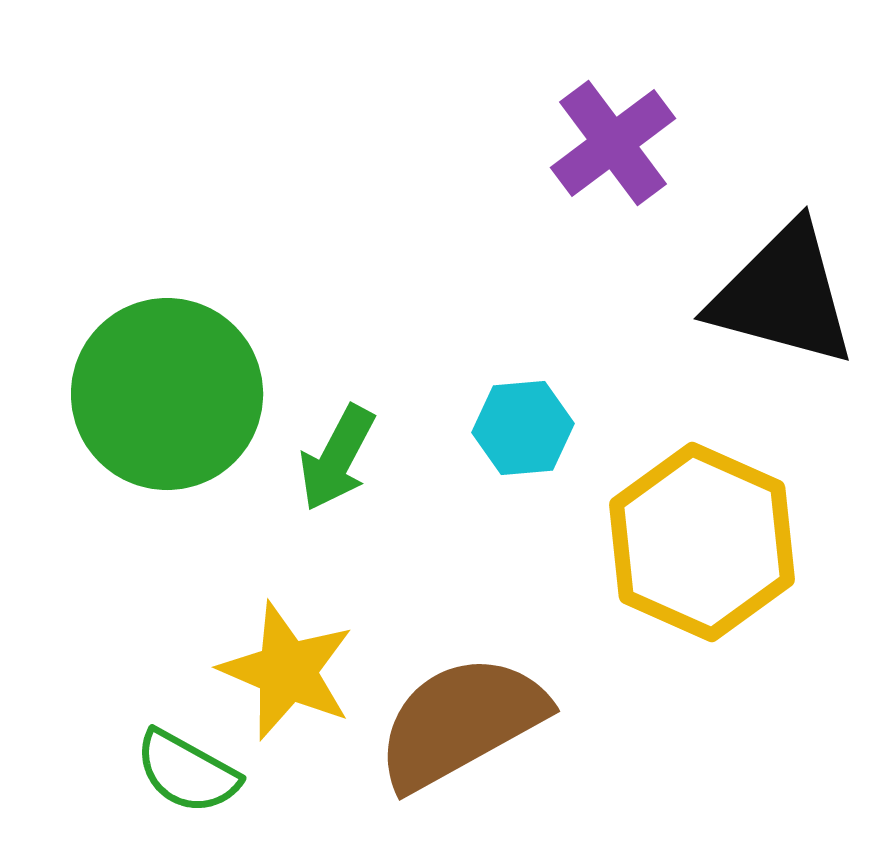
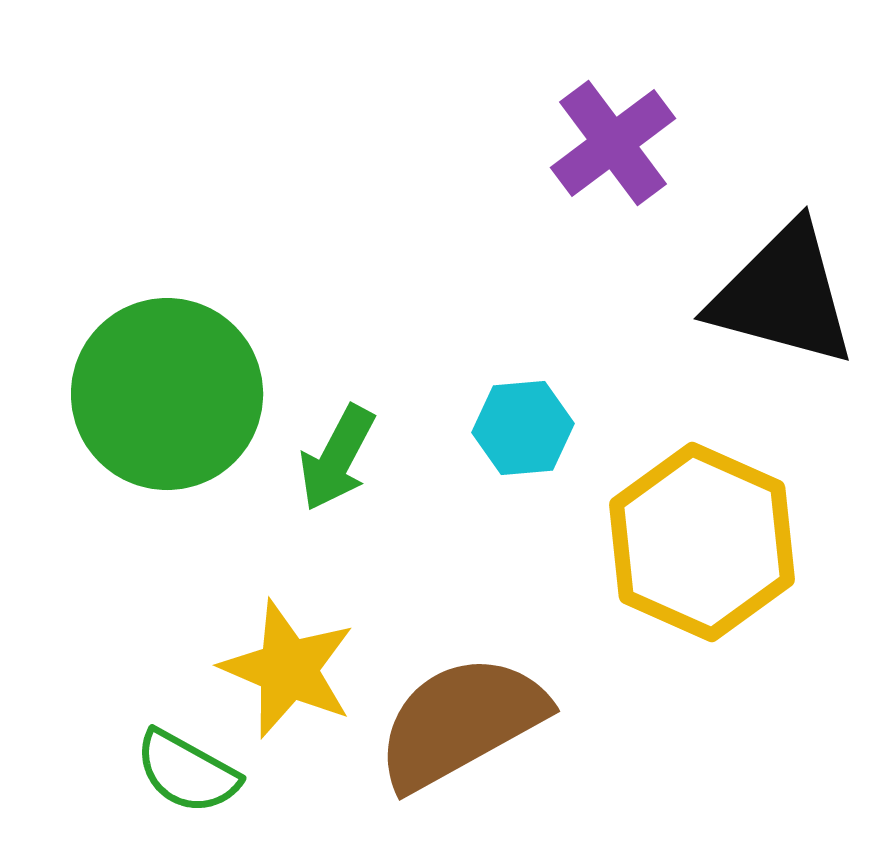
yellow star: moved 1 px right, 2 px up
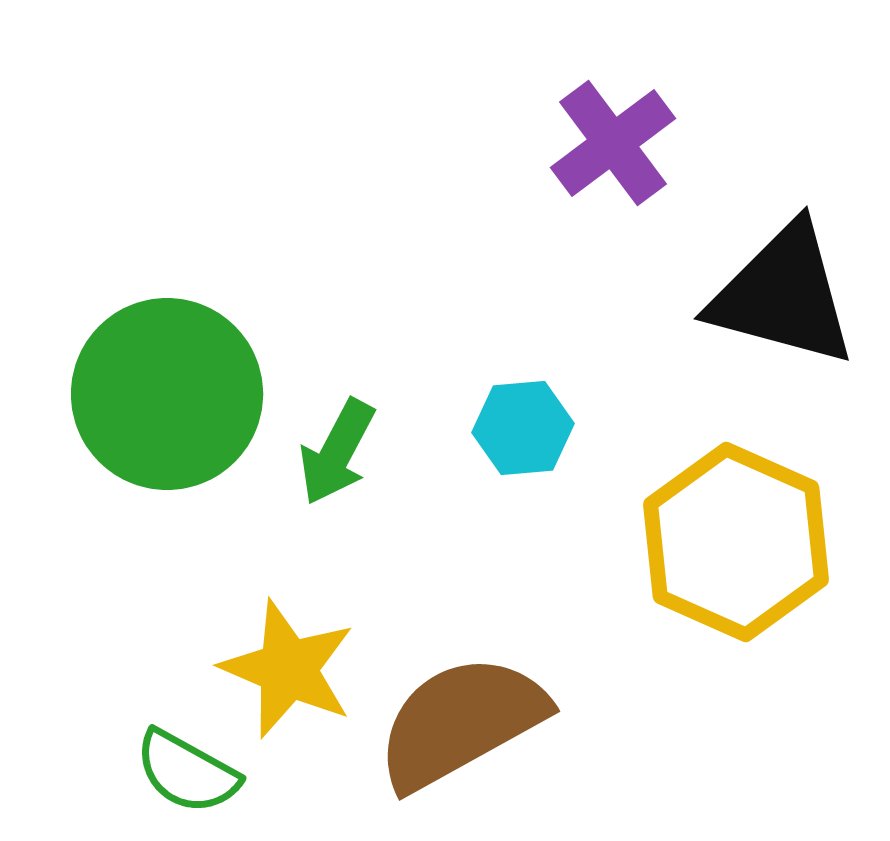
green arrow: moved 6 px up
yellow hexagon: moved 34 px right
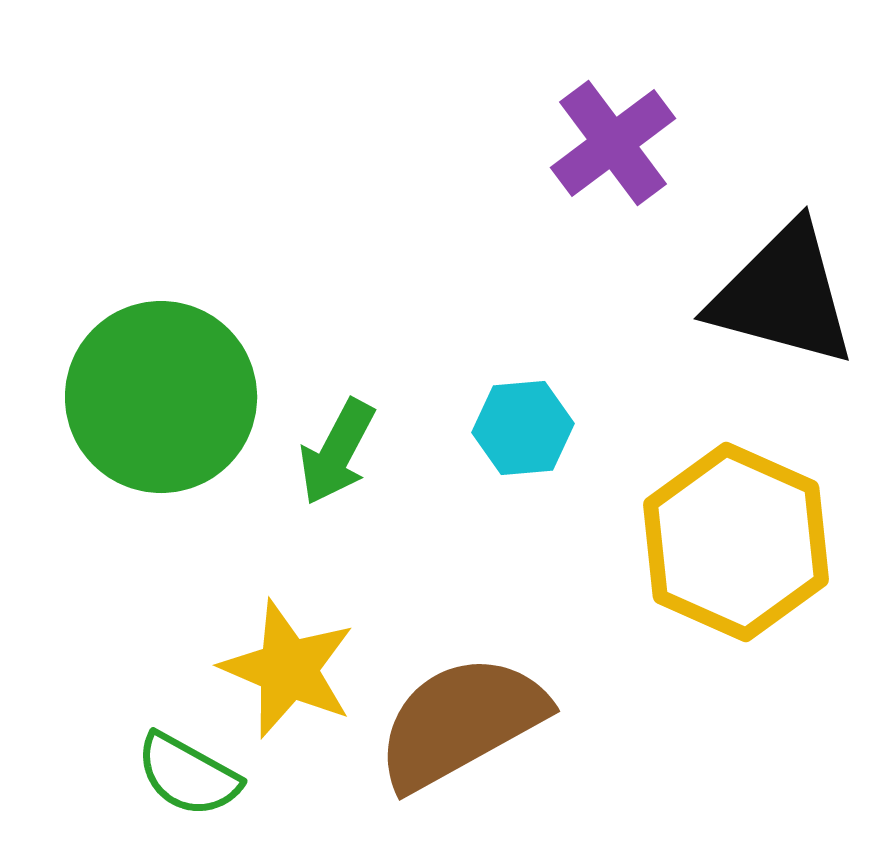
green circle: moved 6 px left, 3 px down
green semicircle: moved 1 px right, 3 px down
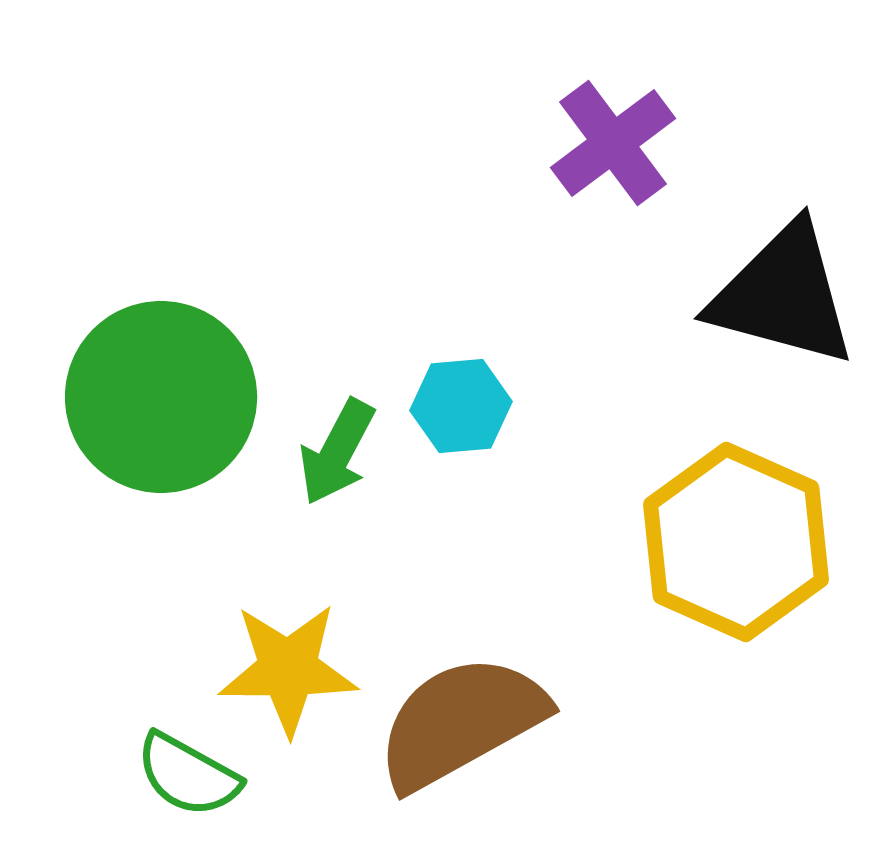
cyan hexagon: moved 62 px left, 22 px up
yellow star: rotated 23 degrees counterclockwise
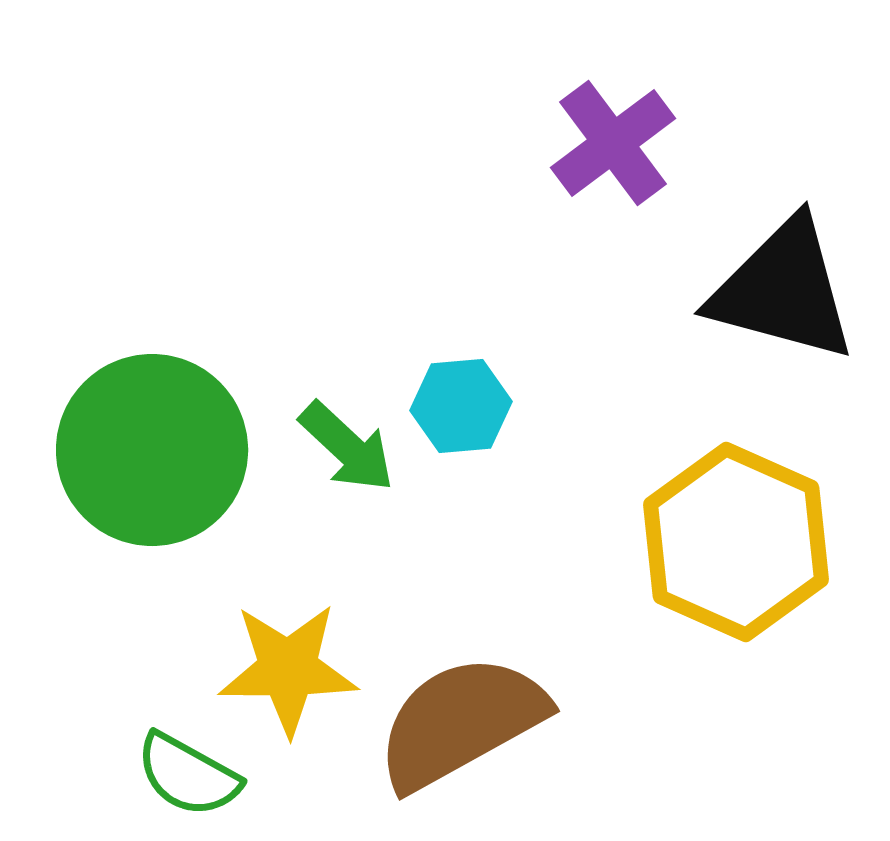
black triangle: moved 5 px up
green circle: moved 9 px left, 53 px down
green arrow: moved 10 px right, 5 px up; rotated 75 degrees counterclockwise
